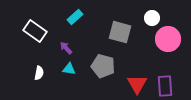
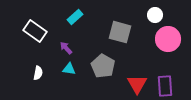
white circle: moved 3 px right, 3 px up
gray pentagon: rotated 15 degrees clockwise
white semicircle: moved 1 px left
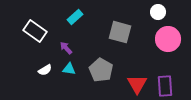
white circle: moved 3 px right, 3 px up
gray pentagon: moved 2 px left, 4 px down
white semicircle: moved 7 px right, 3 px up; rotated 48 degrees clockwise
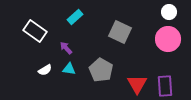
white circle: moved 11 px right
gray square: rotated 10 degrees clockwise
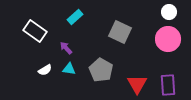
purple rectangle: moved 3 px right, 1 px up
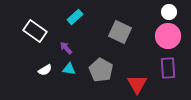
pink circle: moved 3 px up
purple rectangle: moved 17 px up
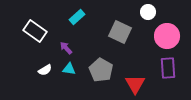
white circle: moved 21 px left
cyan rectangle: moved 2 px right
pink circle: moved 1 px left
red triangle: moved 2 px left
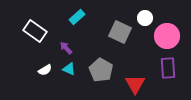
white circle: moved 3 px left, 6 px down
cyan triangle: rotated 16 degrees clockwise
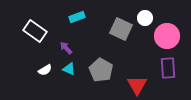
cyan rectangle: rotated 21 degrees clockwise
gray square: moved 1 px right, 3 px up
red triangle: moved 2 px right, 1 px down
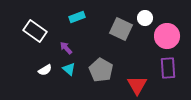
cyan triangle: rotated 16 degrees clockwise
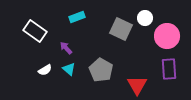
purple rectangle: moved 1 px right, 1 px down
